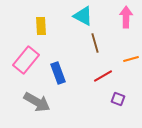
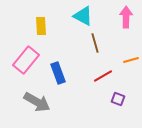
orange line: moved 1 px down
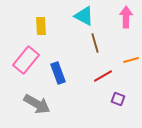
cyan triangle: moved 1 px right
gray arrow: moved 2 px down
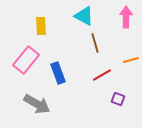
red line: moved 1 px left, 1 px up
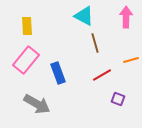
yellow rectangle: moved 14 px left
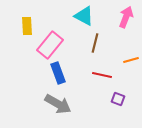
pink arrow: rotated 20 degrees clockwise
brown line: rotated 30 degrees clockwise
pink rectangle: moved 24 px right, 15 px up
red line: rotated 42 degrees clockwise
gray arrow: moved 21 px right
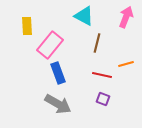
brown line: moved 2 px right
orange line: moved 5 px left, 4 px down
purple square: moved 15 px left
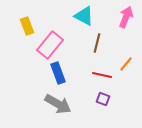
yellow rectangle: rotated 18 degrees counterclockwise
orange line: rotated 35 degrees counterclockwise
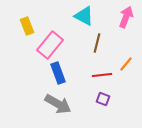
red line: rotated 18 degrees counterclockwise
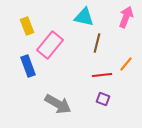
cyan triangle: moved 1 px down; rotated 15 degrees counterclockwise
blue rectangle: moved 30 px left, 7 px up
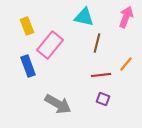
red line: moved 1 px left
